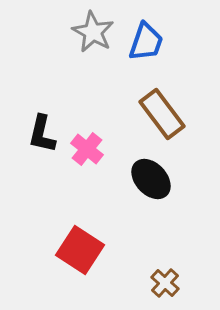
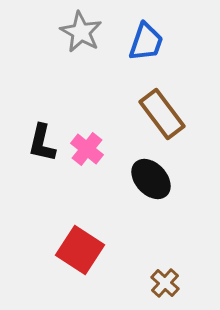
gray star: moved 12 px left
black L-shape: moved 9 px down
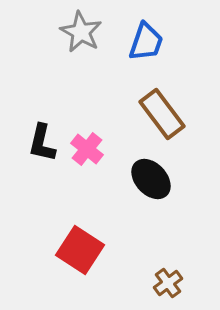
brown cross: moved 3 px right; rotated 12 degrees clockwise
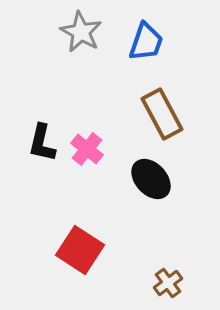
brown rectangle: rotated 9 degrees clockwise
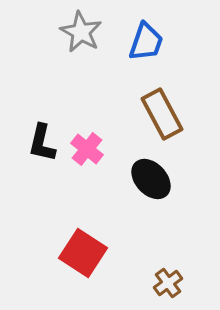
red square: moved 3 px right, 3 px down
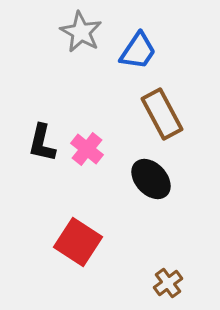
blue trapezoid: moved 8 px left, 9 px down; rotated 15 degrees clockwise
red square: moved 5 px left, 11 px up
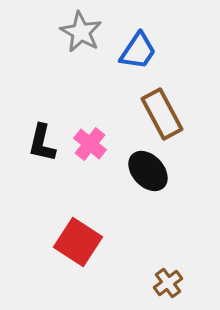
pink cross: moved 3 px right, 5 px up
black ellipse: moved 3 px left, 8 px up
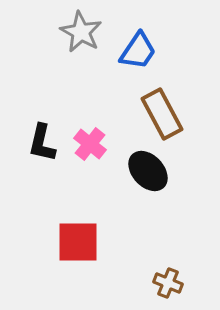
red square: rotated 33 degrees counterclockwise
brown cross: rotated 32 degrees counterclockwise
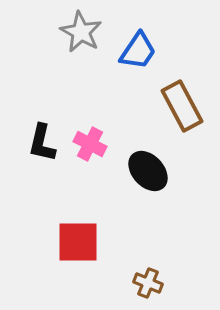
brown rectangle: moved 20 px right, 8 px up
pink cross: rotated 12 degrees counterclockwise
brown cross: moved 20 px left
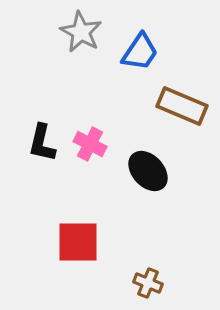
blue trapezoid: moved 2 px right, 1 px down
brown rectangle: rotated 39 degrees counterclockwise
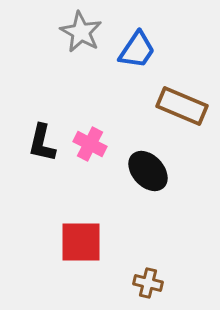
blue trapezoid: moved 3 px left, 2 px up
red square: moved 3 px right
brown cross: rotated 8 degrees counterclockwise
